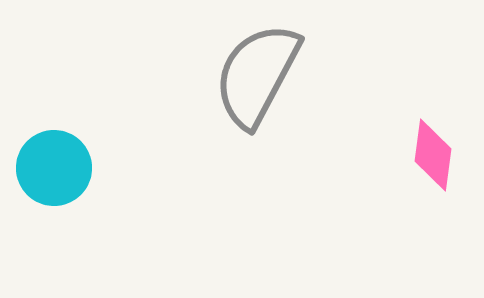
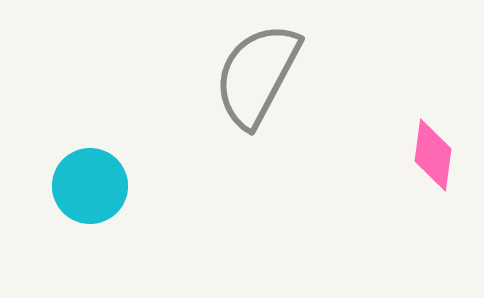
cyan circle: moved 36 px right, 18 px down
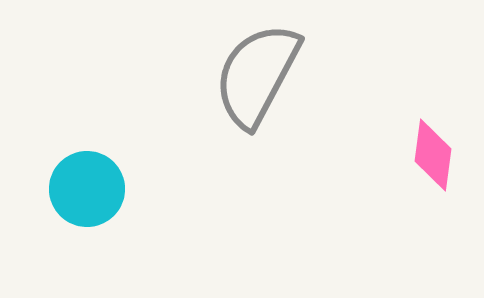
cyan circle: moved 3 px left, 3 px down
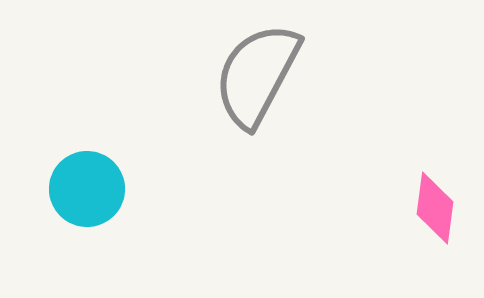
pink diamond: moved 2 px right, 53 px down
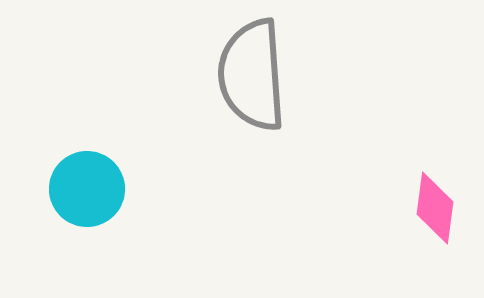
gray semicircle: moved 5 px left; rotated 32 degrees counterclockwise
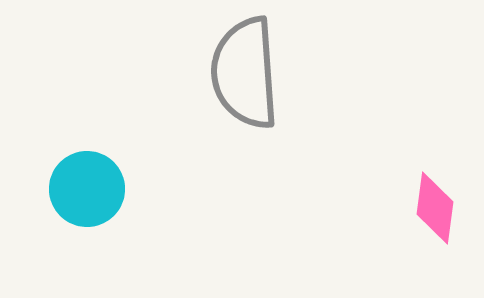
gray semicircle: moved 7 px left, 2 px up
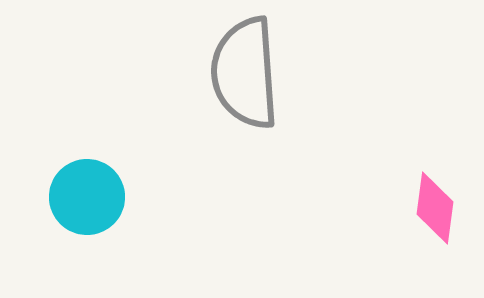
cyan circle: moved 8 px down
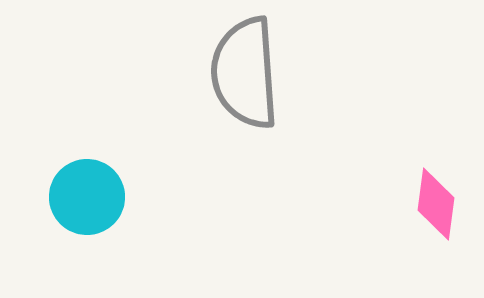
pink diamond: moved 1 px right, 4 px up
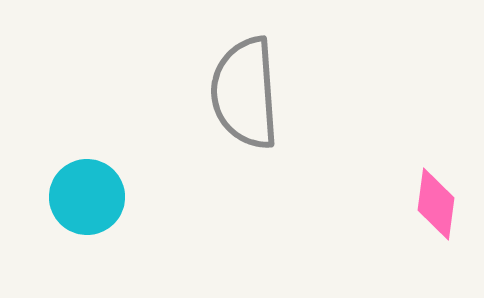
gray semicircle: moved 20 px down
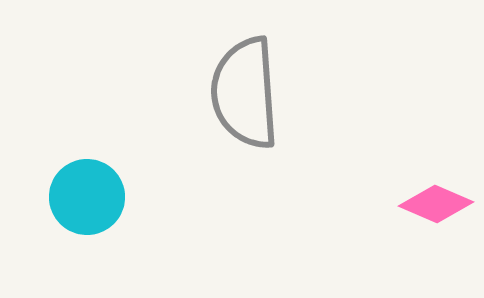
pink diamond: rotated 74 degrees counterclockwise
